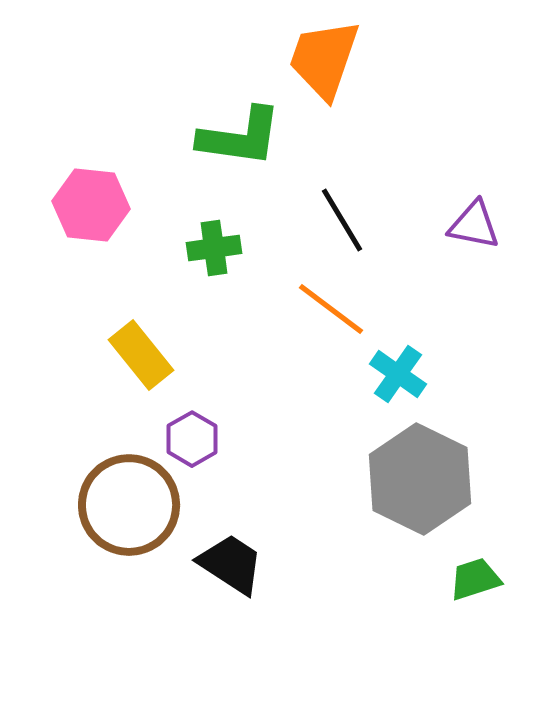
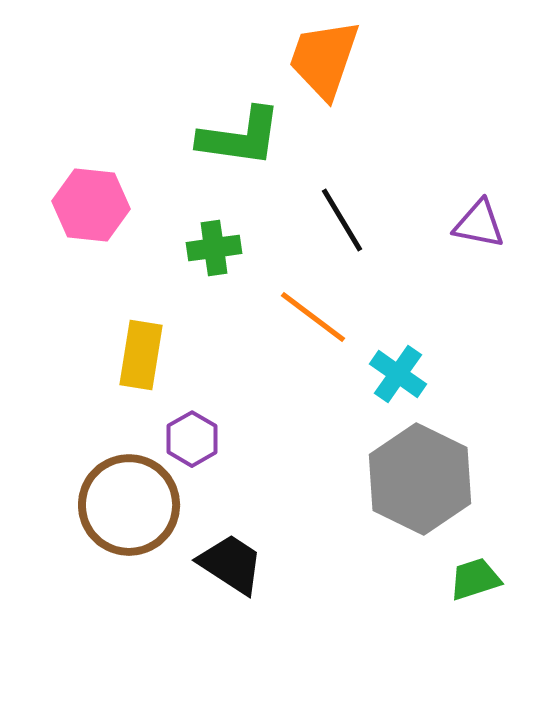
purple triangle: moved 5 px right, 1 px up
orange line: moved 18 px left, 8 px down
yellow rectangle: rotated 48 degrees clockwise
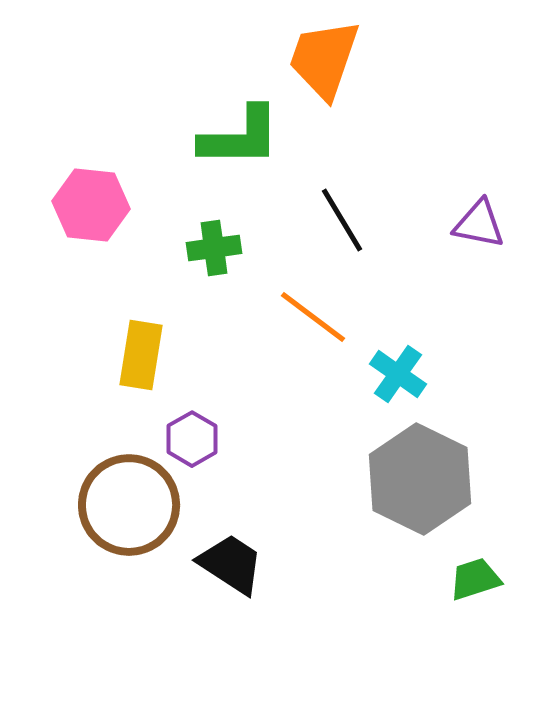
green L-shape: rotated 8 degrees counterclockwise
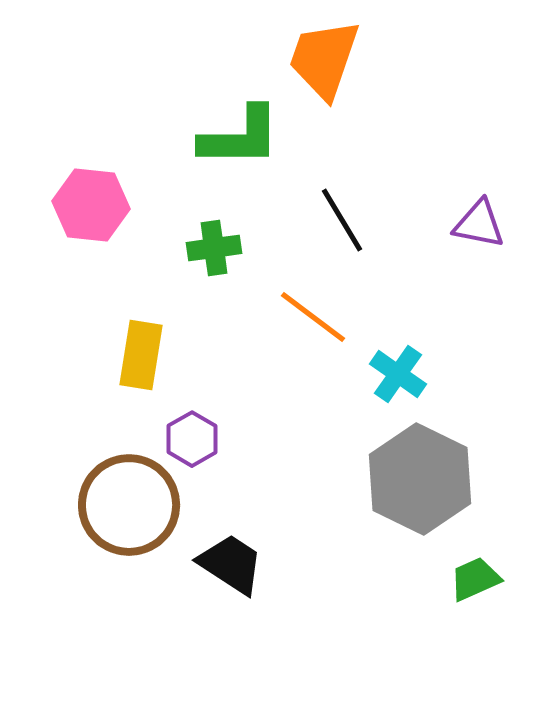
green trapezoid: rotated 6 degrees counterclockwise
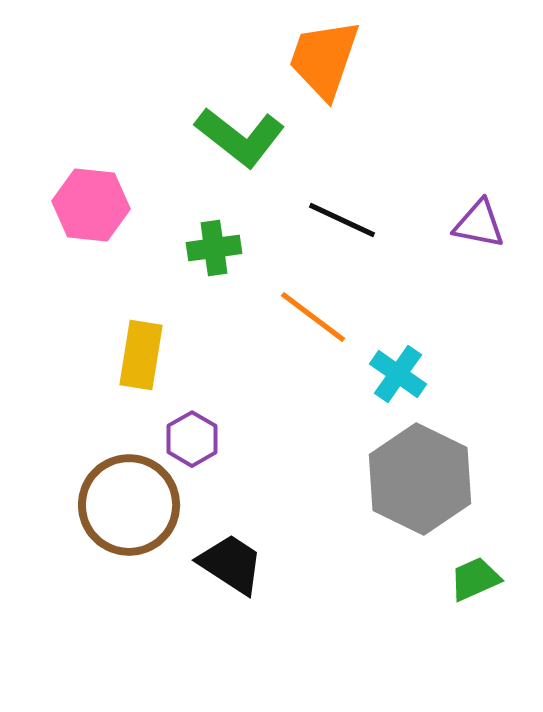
green L-shape: rotated 38 degrees clockwise
black line: rotated 34 degrees counterclockwise
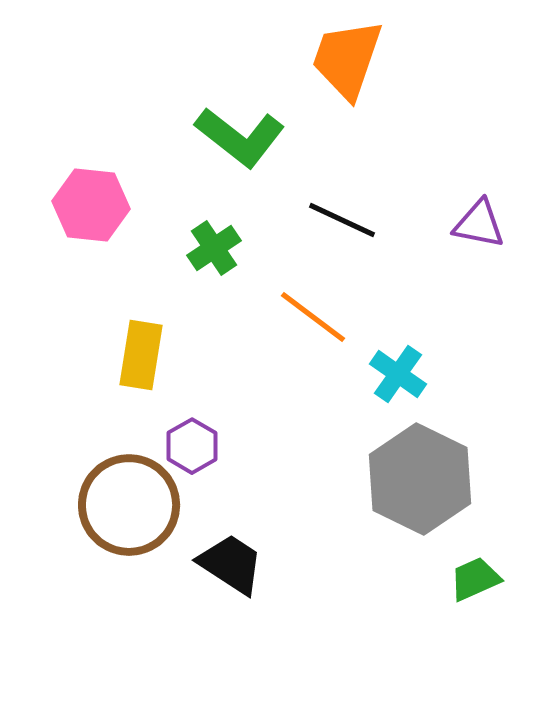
orange trapezoid: moved 23 px right
green cross: rotated 26 degrees counterclockwise
purple hexagon: moved 7 px down
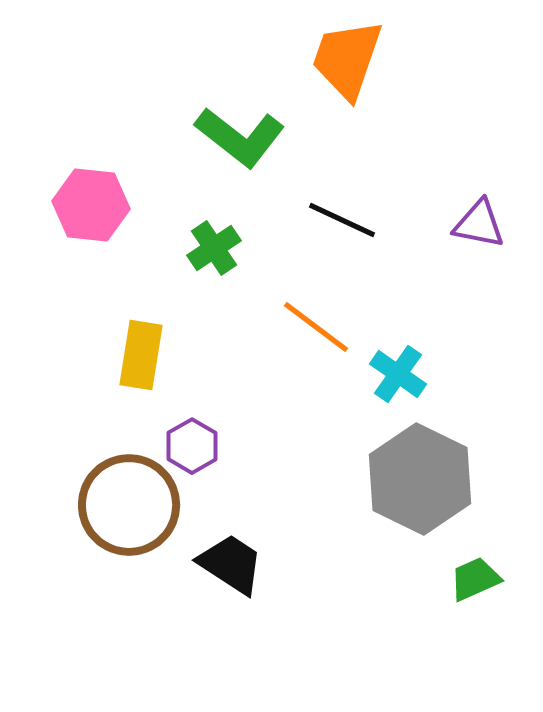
orange line: moved 3 px right, 10 px down
